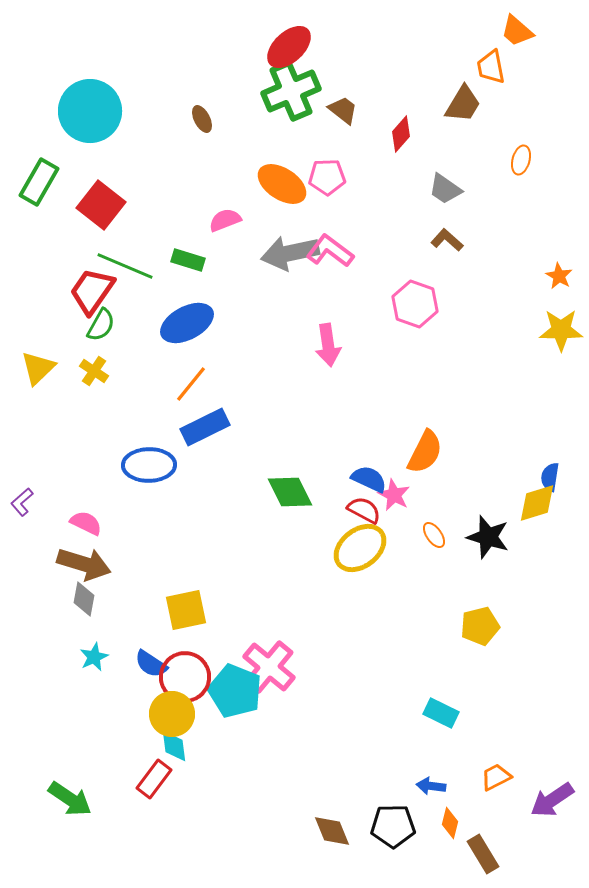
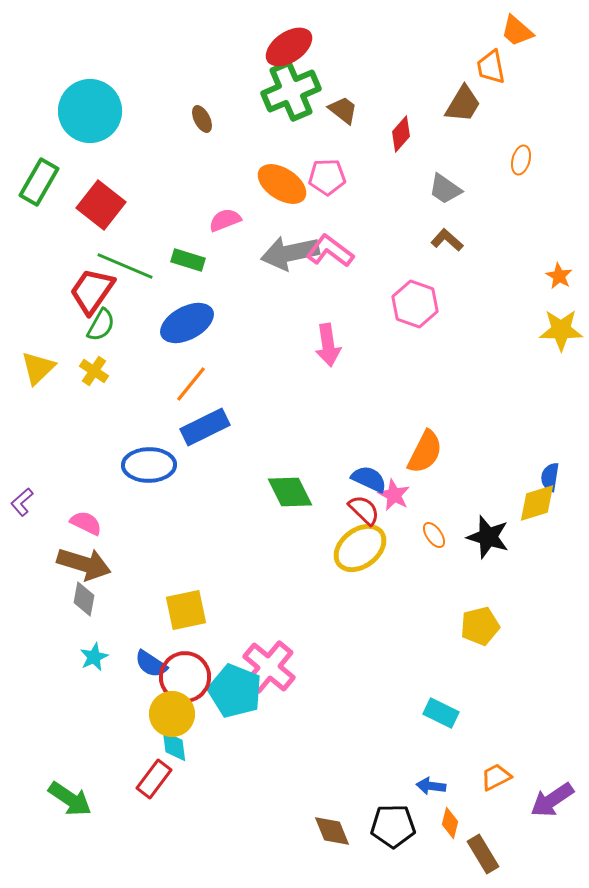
red ellipse at (289, 47): rotated 9 degrees clockwise
red semicircle at (364, 510): rotated 16 degrees clockwise
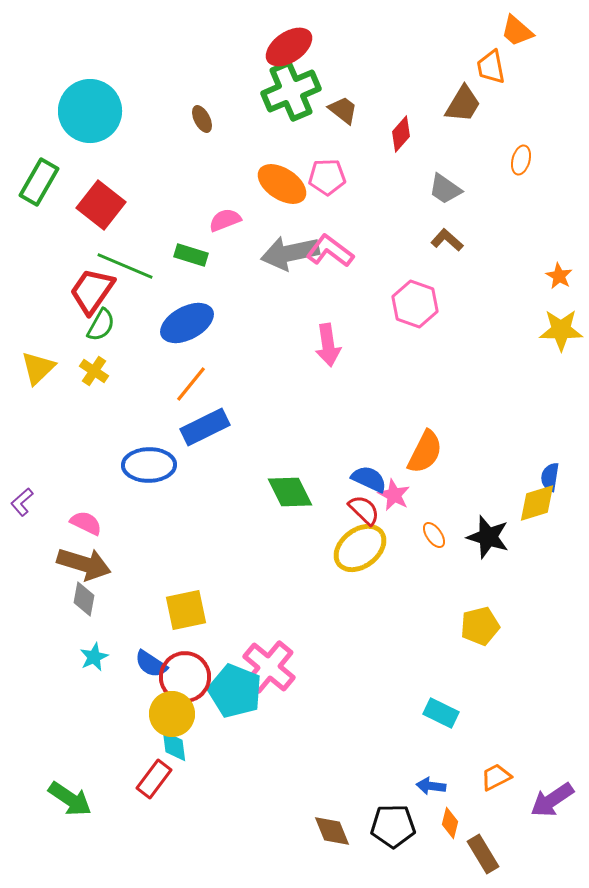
green rectangle at (188, 260): moved 3 px right, 5 px up
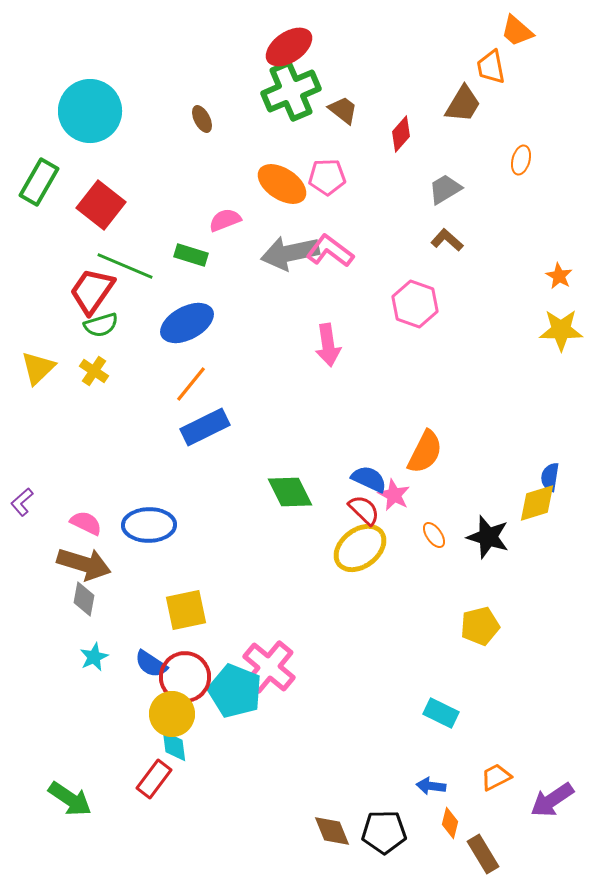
gray trapezoid at (445, 189): rotated 114 degrees clockwise
green semicircle at (101, 325): rotated 44 degrees clockwise
blue ellipse at (149, 465): moved 60 px down
black pentagon at (393, 826): moved 9 px left, 6 px down
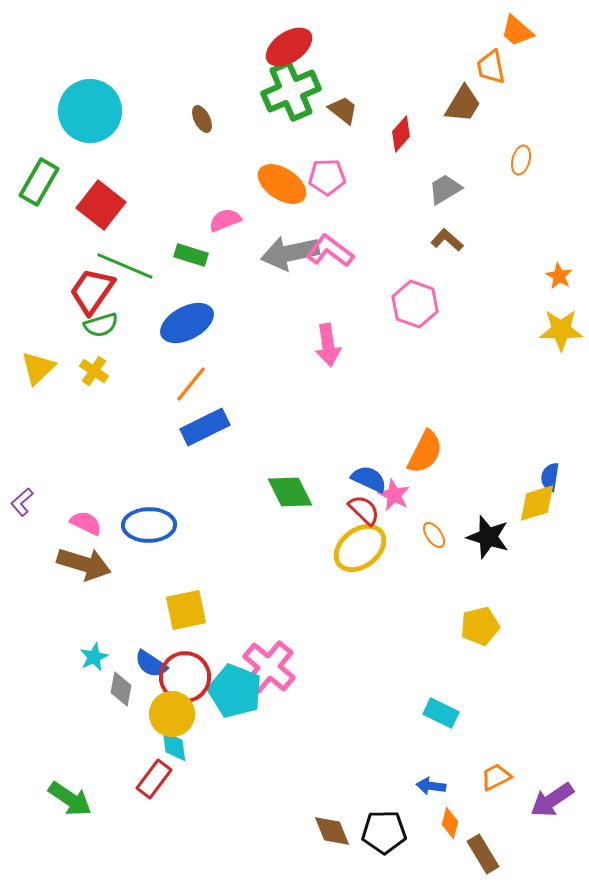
gray diamond at (84, 599): moved 37 px right, 90 px down
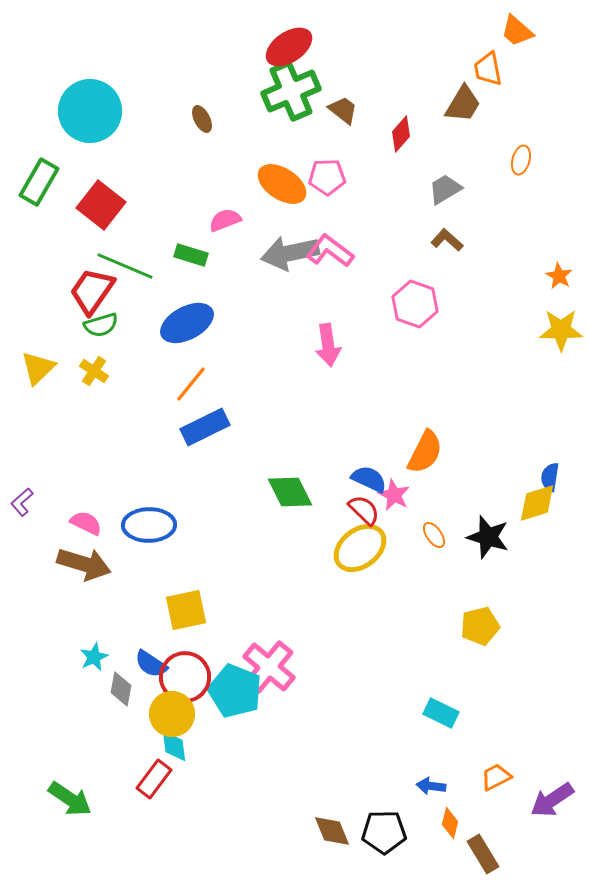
orange trapezoid at (491, 67): moved 3 px left, 2 px down
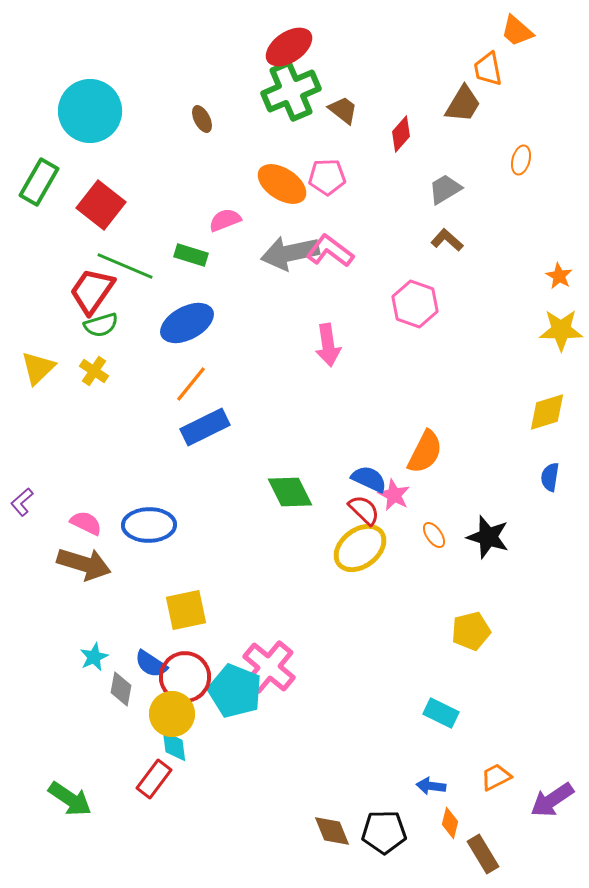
yellow diamond at (537, 503): moved 10 px right, 91 px up
yellow pentagon at (480, 626): moved 9 px left, 5 px down
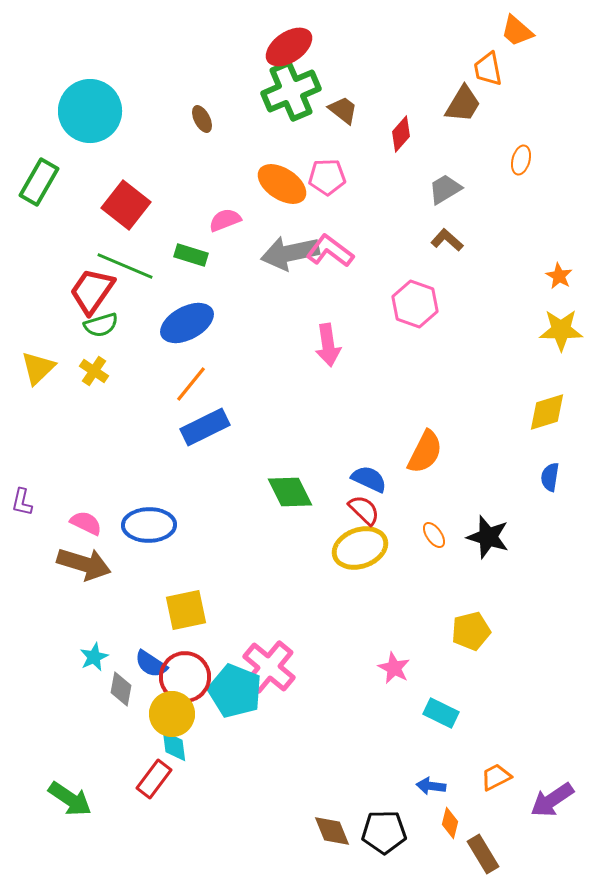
red square at (101, 205): moved 25 px right
pink star at (394, 495): moved 173 px down
purple L-shape at (22, 502): rotated 36 degrees counterclockwise
yellow ellipse at (360, 548): rotated 18 degrees clockwise
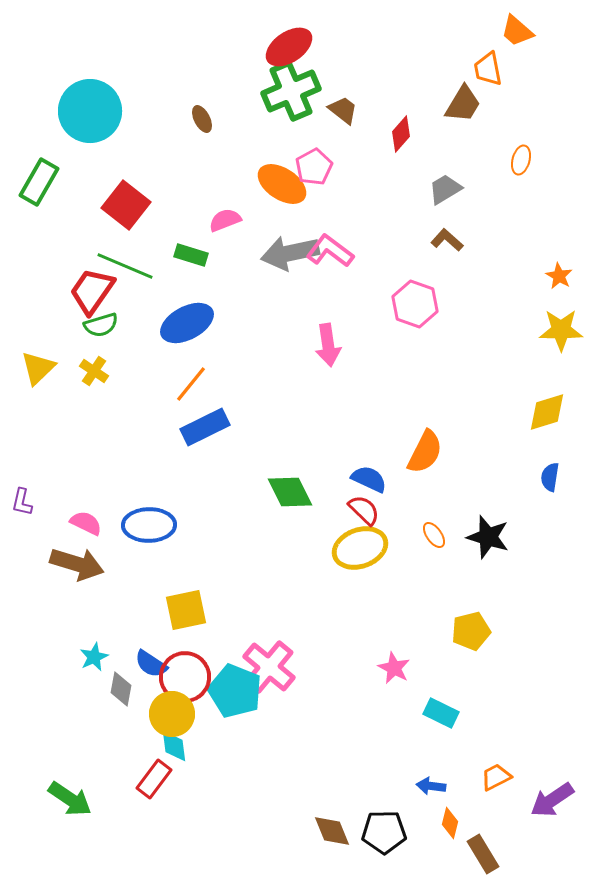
pink pentagon at (327, 177): moved 13 px left, 10 px up; rotated 27 degrees counterclockwise
brown arrow at (84, 564): moved 7 px left
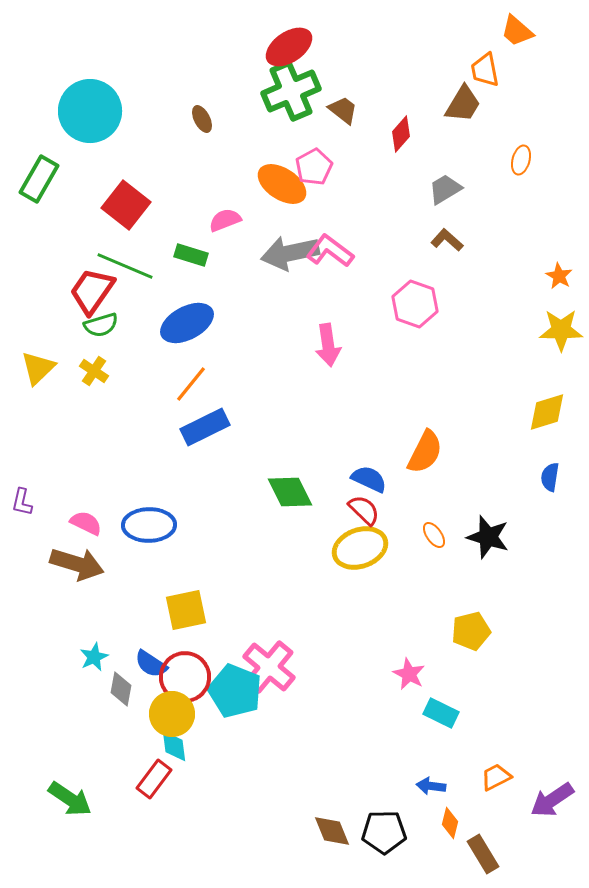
orange trapezoid at (488, 69): moved 3 px left, 1 px down
green rectangle at (39, 182): moved 3 px up
pink star at (394, 668): moved 15 px right, 6 px down
